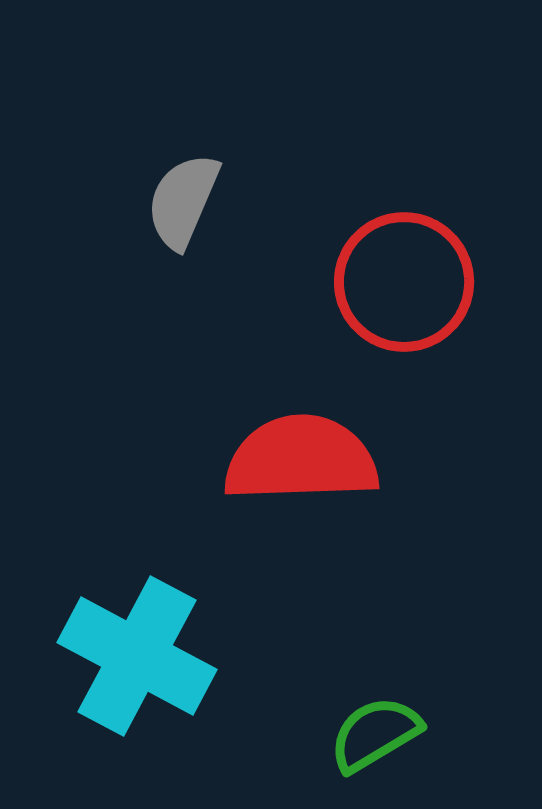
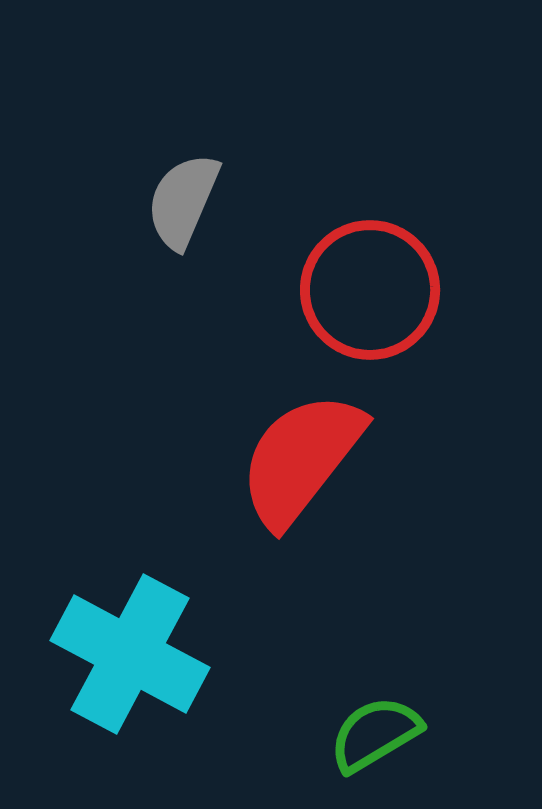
red circle: moved 34 px left, 8 px down
red semicircle: rotated 50 degrees counterclockwise
cyan cross: moved 7 px left, 2 px up
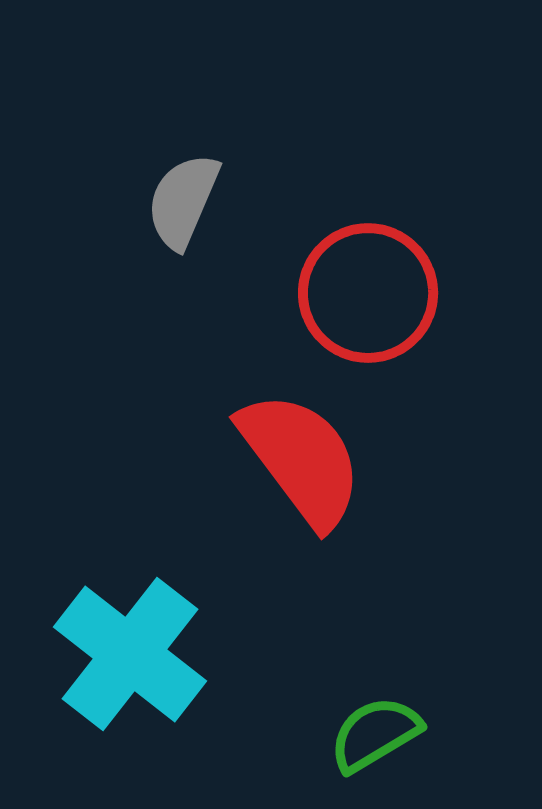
red circle: moved 2 px left, 3 px down
red semicircle: rotated 105 degrees clockwise
cyan cross: rotated 10 degrees clockwise
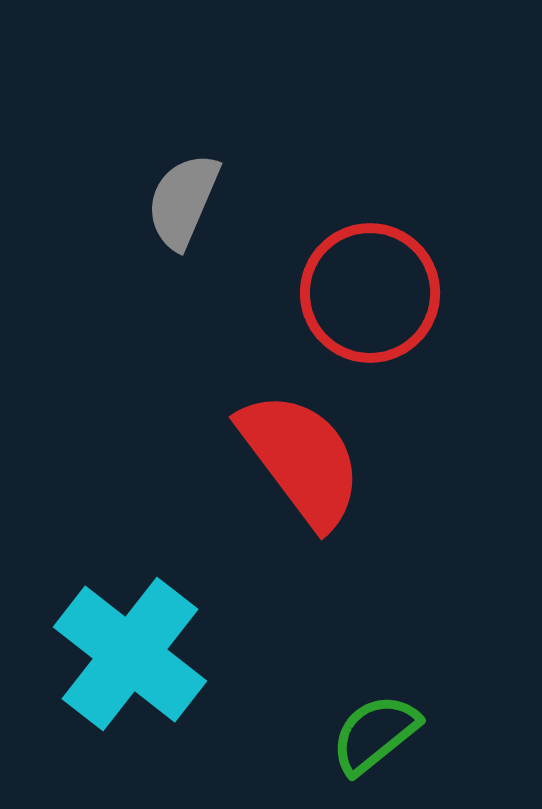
red circle: moved 2 px right
green semicircle: rotated 8 degrees counterclockwise
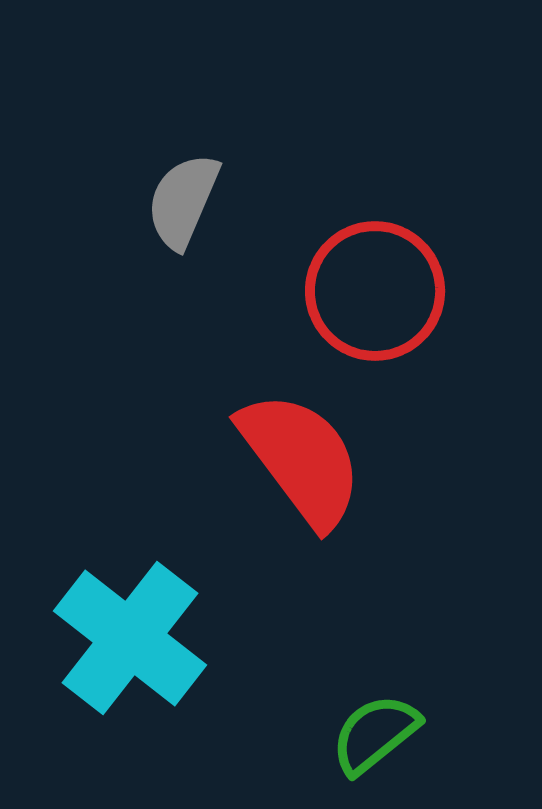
red circle: moved 5 px right, 2 px up
cyan cross: moved 16 px up
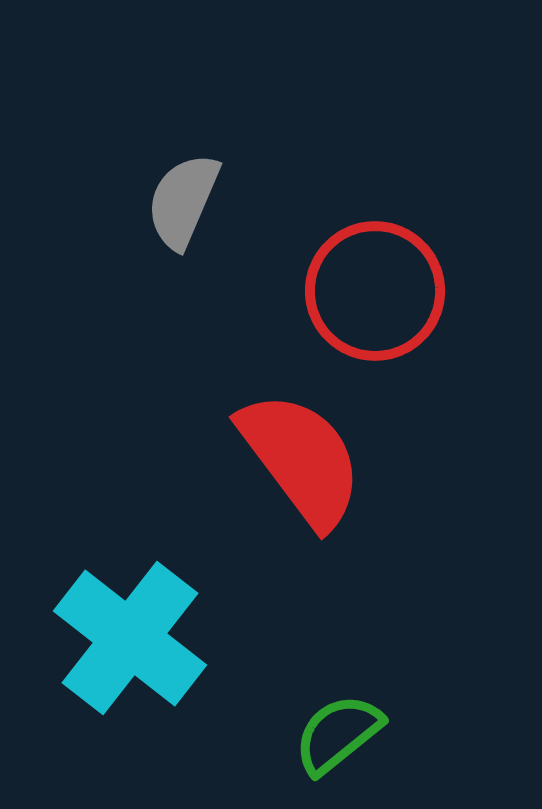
green semicircle: moved 37 px left
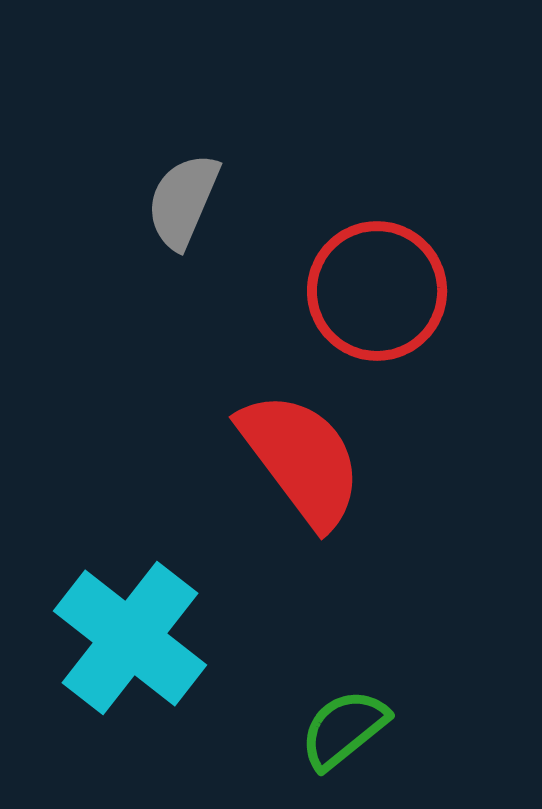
red circle: moved 2 px right
green semicircle: moved 6 px right, 5 px up
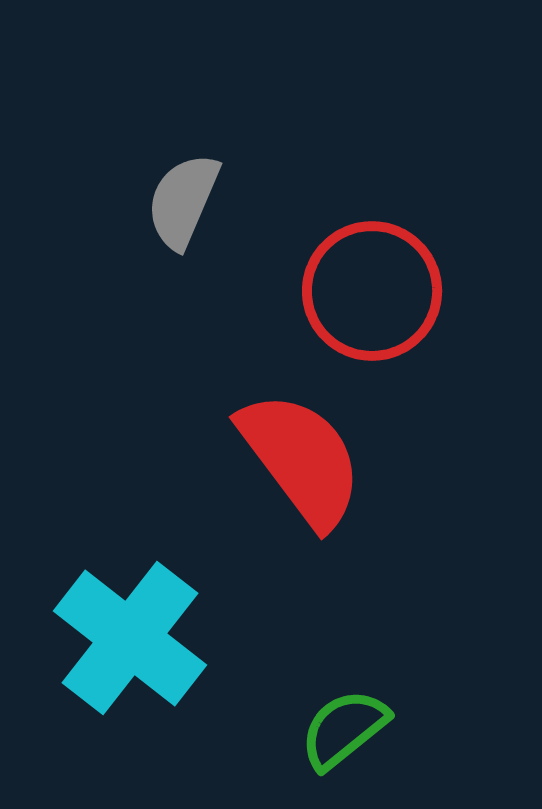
red circle: moved 5 px left
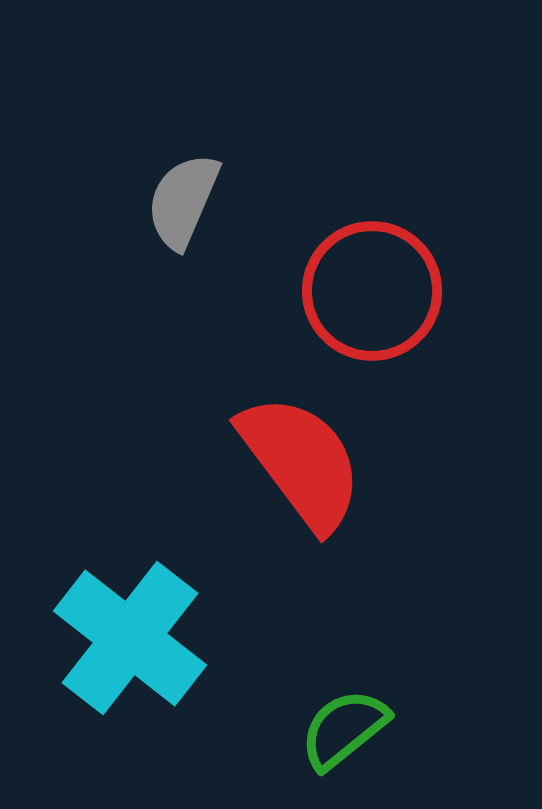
red semicircle: moved 3 px down
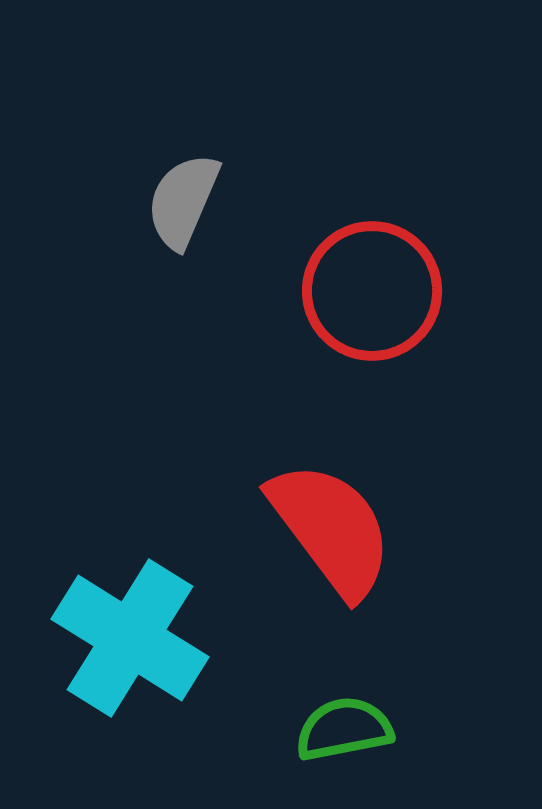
red semicircle: moved 30 px right, 67 px down
cyan cross: rotated 6 degrees counterclockwise
green semicircle: rotated 28 degrees clockwise
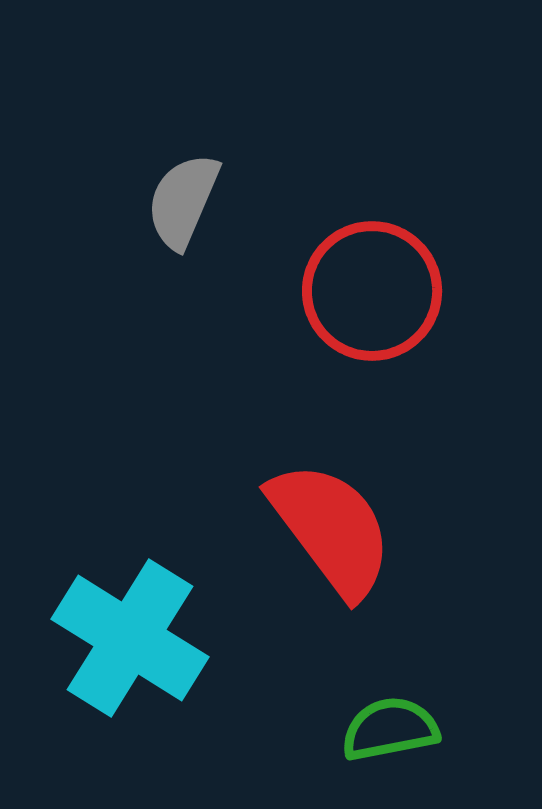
green semicircle: moved 46 px right
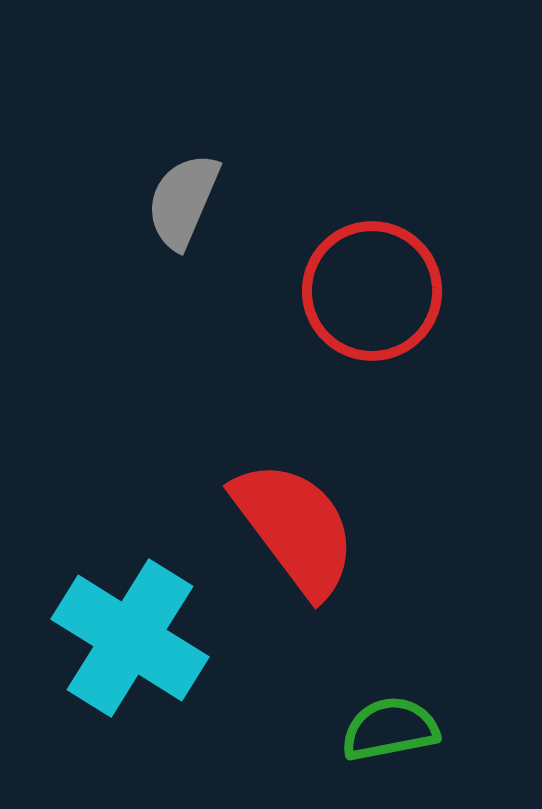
red semicircle: moved 36 px left, 1 px up
